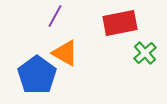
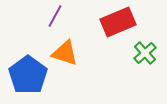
red rectangle: moved 2 px left, 1 px up; rotated 12 degrees counterclockwise
orange triangle: rotated 12 degrees counterclockwise
blue pentagon: moved 9 px left
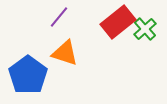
purple line: moved 4 px right, 1 px down; rotated 10 degrees clockwise
red rectangle: rotated 16 degrees counterclockwise
green cross: moved 24 px up
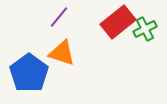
green cross: rotated 15 degrees clockwise
orange triangle: moved 3 px left
blue pentagon: moved 1 px right, 2 px up
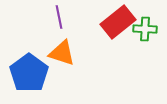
purple line: rotated 50 degrees counterclockwise
green cross: rotated 30 degrees clockwise
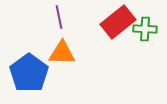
orange triangle: rotated 16 degrees counterclockwise
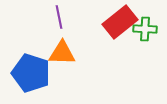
red rectangle: moved 2 px right
blue pentagon: moved 2 px right; rotated 18 degrees counterclockwise
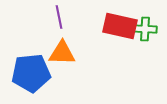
red rectangle: moved 4 px down; rotated 52 degrees clockwise
blue pentagon: rotated 24 degrees counterclockwise
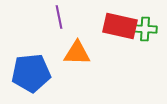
orange triangle: moved 15 px right
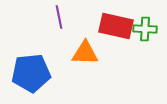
red rectangle: moved 4 px left
orange triangle: moved 8 px right
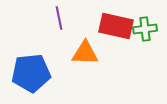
purple line: moved 1 px down
green cross: rotated 10 degrees counterclockwise
